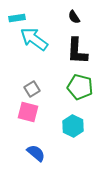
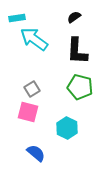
black semicircle: rotated 88 degrees clockwise
cyan hexagon: moved 6 px left, 2 px down
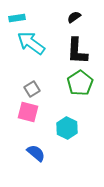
cyan arrow: moved 3 px left, 4 px down
green pentagon: moved 4 px up; rotated 25 degrees clockwise
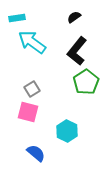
cyan arrow: moved 1 px right, 1 px up
black L-shape: rotated 36 degrees clockwise
green pentagon: moved 6 px right, 1 px up
cyan hexagon: moved 3 px down
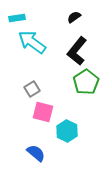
pink square: moved 15 px right
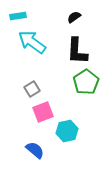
cyan rectangle: moved 1 px right, 2 px up
black L-shape: rotated 36 degrees counterclockwise
pink square: rotated 35 degrees counterclockwise
cyan hexagon: rotated 20 degrees clockwise
blue semicircle: moved 1 px left, 3 px up
